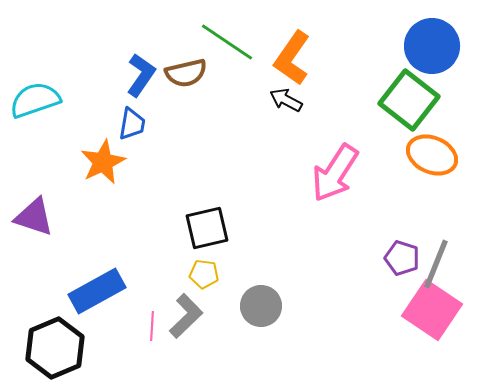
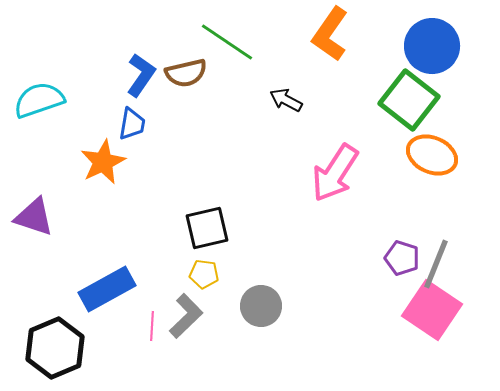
orange L-shape: moved 38 px right, 24 px up
cyan semicircle: moved 4 px right
blue rectangle: moved 10 px right, 2 px up
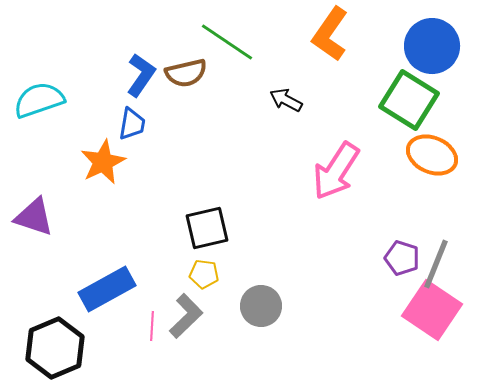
green square: rotated 6 degrees counterclockwise
pink arrow: moved 1 px right, 2 px up
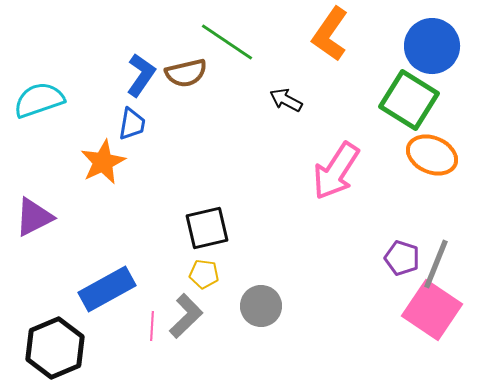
purple triangle: rotated 45 degrees counterclockwise
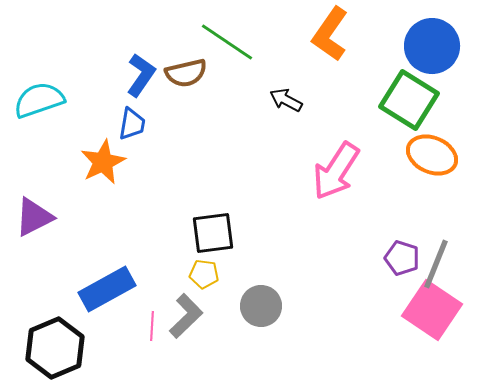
black square: moved 6 px right, 5 px down; rotated 6 degrees clockwise
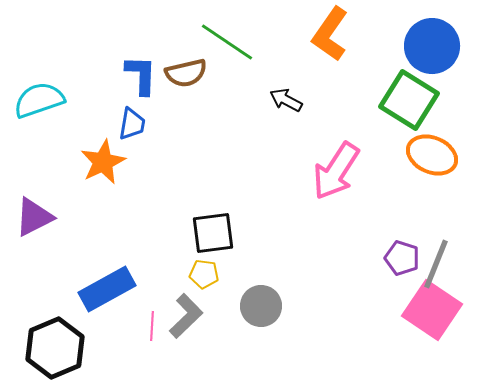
blue L-shape: rotated 33 degrees counterclockwise
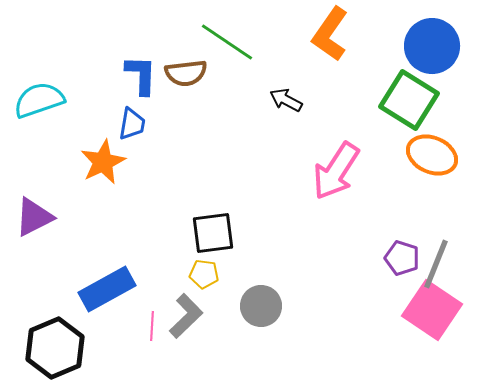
brown semicircle: rotated 6 degrees clockwise
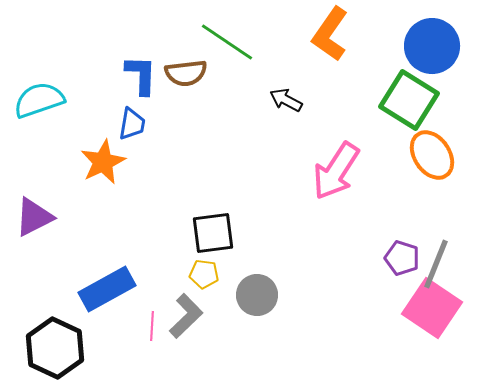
orange ellipse: rotated 33 degrees clockwise
gray circle: moved 4 px left, 11 px up
pink square: moved 2 px up
black hexagon: rotated 12 degrees counterclockwise
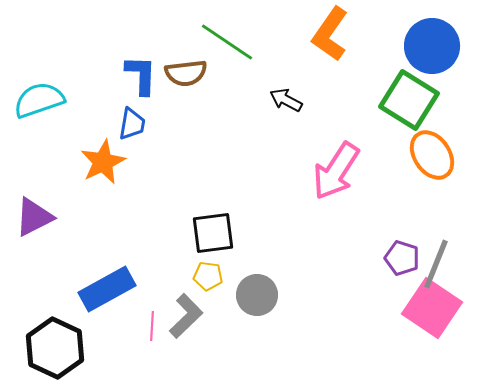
yellow pentagon: moved 4 px right, 2 px down
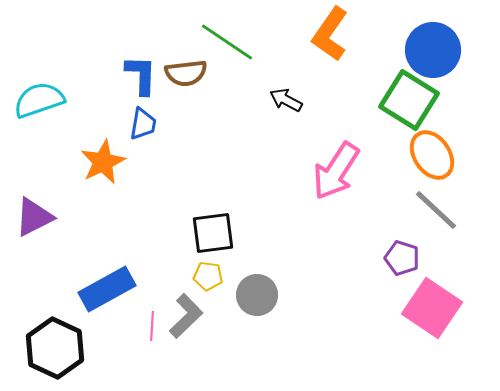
blue circle: moved 1 px right, 4 px down
blue trapezoid: moved 11 px right
gray line: moved 54 px up; rotated 69 degrees counterclockwise
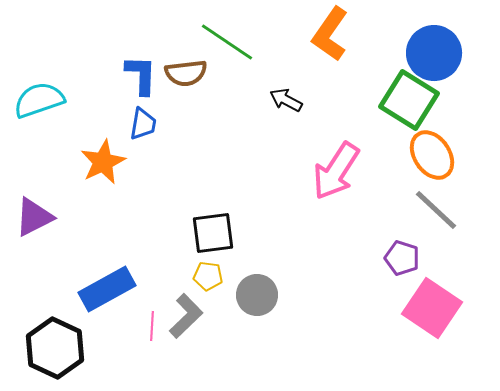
blue circle: moved 1 px right, 3 px down
